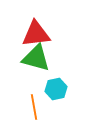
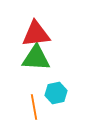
green triangle: rotated 12 degrees counterclockwise
cyan hexagon: moved 4 px down
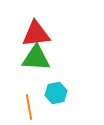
orange line: moved 5 px left
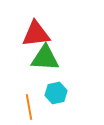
green triangle: moved 9 px right
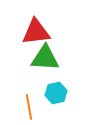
red triangle: moved 2 px up
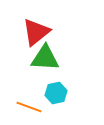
red triangle: rotated 32 degrees counterclockwise
orange line: rotated 60 degrees counterclockwise
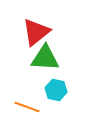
cyan hexagon: moved 3 px up; rotated 25 degrees clockwise
orange line: moved 2 px left
